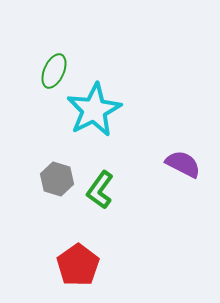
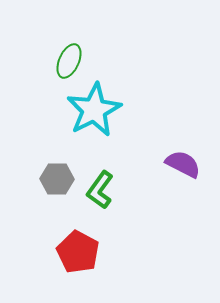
green ellipse: moved 15 px right, 10 px up
gray hexagon: rotated 16 degrees counterclockwise
red pentagon: moved 13 px up; rotated 9 degrees counterclockwise
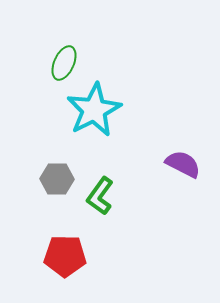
green ellipse: moved 5 px left, 2 px down
green L-shape: moved 6 px down
red pentagon: moved 13 px left, 4 px down; rotated 27 degrees counterclockwise
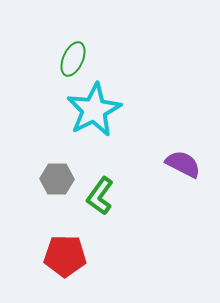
green ellipse: moved 9 px right, 4 px up
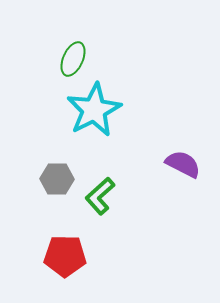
green L-shape: rotated 12 degrees clockwise
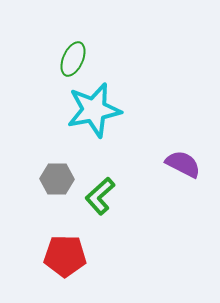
cyan star: rotated 16 degrees clockwise
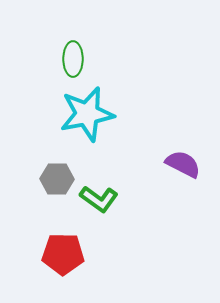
green ellipse: rotated 24 degrees counterclockwise
cyan star: moved 7 px left, 4 px down
green L-shape: moved 1 px left, 3 px down; rotated 102 degrees counterclockwise
red pentagon: moved 2 px left, 2 px up
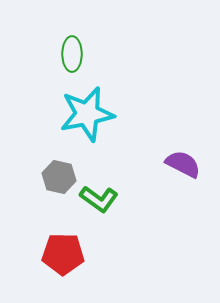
green ellipse: moved 1 px left, 5 px up
gray hexagon: moved 2 px right, 2 px up; rotated 12 degrees clockwise
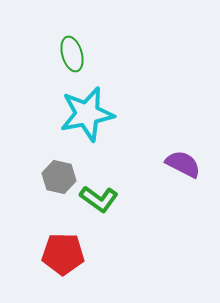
green ellipse: rotated 16 degrees counterclockwise
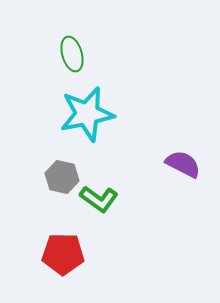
gray hexagon: moved 3 px right
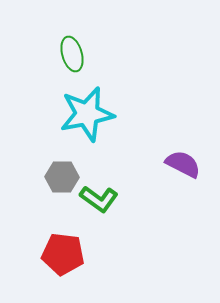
gray hexagon: rotated 12 degrees counterclockwise
red pentagon: rotated 6 degrees clockwise
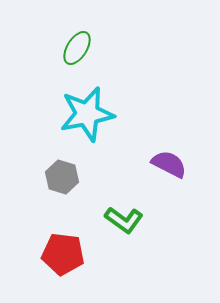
green ellipse: moved 5 px right, 6 px up; rotated 48 degrees clockwise
purple semicircle: moved 14 px left
gray hexagon: rotated 16 degrees clockwise
green L-shape: moved 25 px right, 21 px down
